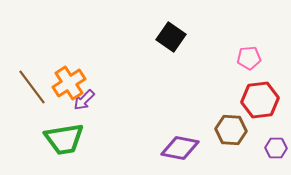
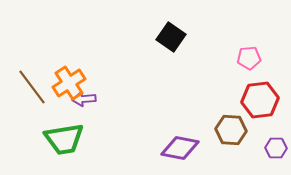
purple arrow: moved 1 px up; rotated 40 degrees clockwise
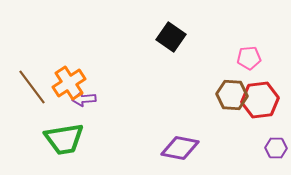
brown hexagon: moved 1 px right, 35 px up
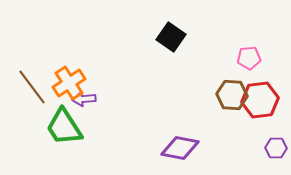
green trapezoid: moved 12 px up; rotated 66 degrees clockwise
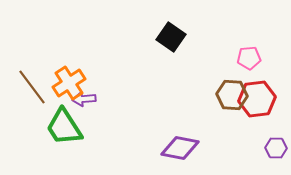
red hexagon: moved 3 px left, 1 px up
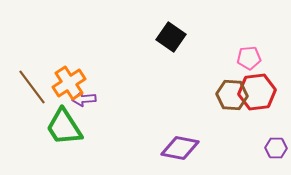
red hexagon: moved 7 px up
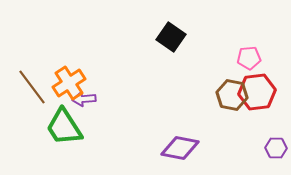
brown hexagon: rotated 8 degrees clockwise
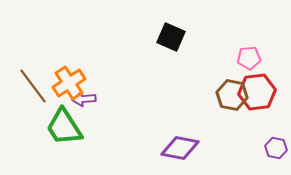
black square: rotated 12 degrees counterclockwise
brown line: moved 1 px right, 1 px up
purple hexagon: rotated 10 degrees clockwise
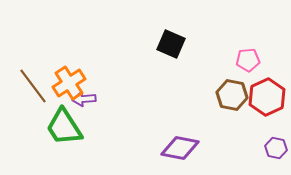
black square: moved 7 px down
pink pentagon: moved 1 px left, 2 px down
red hexagon: moved 10 px right, 5 px down; rotated 18 degrees counterclockwise
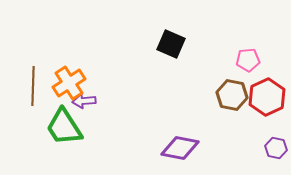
brown line: rotated 39 degrees clockwise
purple arrow: moved 2 px down
